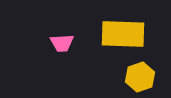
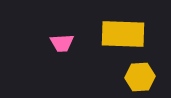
yellow hexagon: rotated 16 degrees clockwise
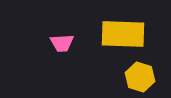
yellow hexagon: rotated 20 degrees clockwise
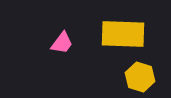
pink trapezoid: rotated 50 degrees counterclockwise
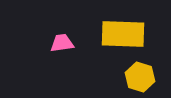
pink trapezoid: rotated 135 degrees counterclockwise
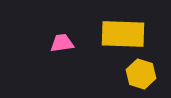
yellow hexagon: moved 1 px right, 3 px up
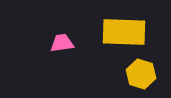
yellow rectangle: moved 1 px right, 2 px up
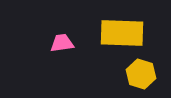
yellow rectangle: moved 2 px left, 1 px down
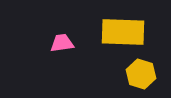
yellow rectangle: moved 1 px right, 1 px up
